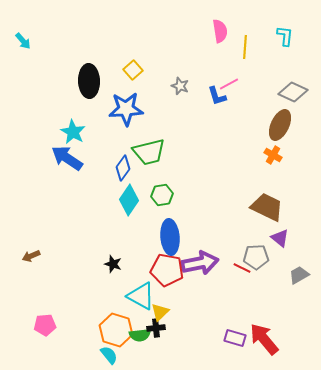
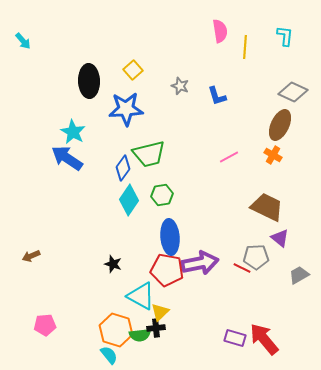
pink line: moved 73 px down
green trapezoid: moved 2 px down
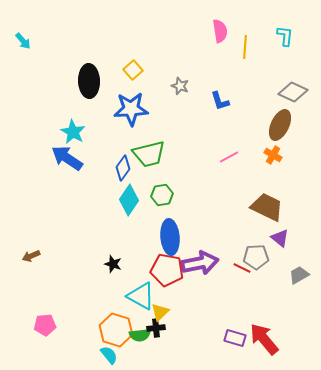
blue L-shape: moved 3 px right, 5 px down
blue star: moved 5 px right
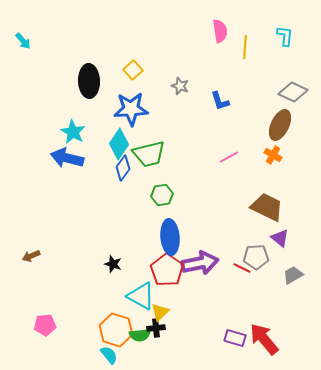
blue arrow: rotated 20 degrees counterclockwise
cyan diamond: moved 10 px left, 56 px up
red pentagon: rotated 24 degrees clockwise
gray trapezoid: moved 6 px left
